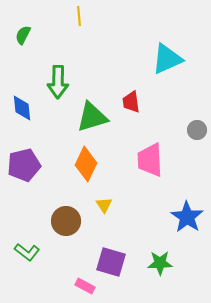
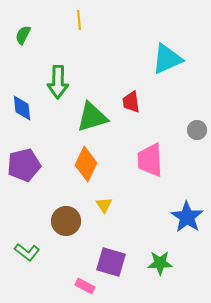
yellow line: moved 4 px down
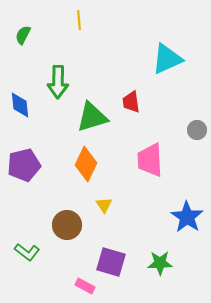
blue diamond: moved 2 px left, 3 px up
brown circle: moved 1 px right, 4 px down
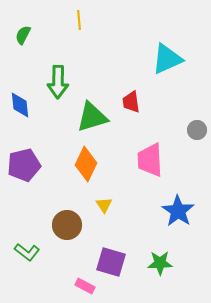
blue star: moved 9 px left, 6 px up
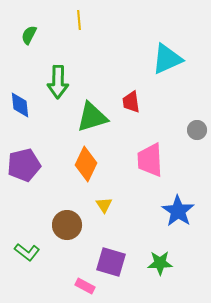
green semicircle: moved 6 px right
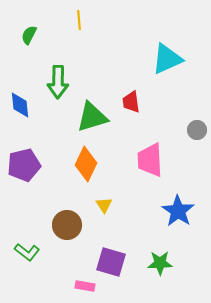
pink rectangle: rotated 18 degrees counterclockwise
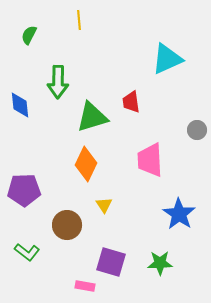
purple pentagon: moved 25 px down; rotated 12 degrees clockwise
blue star: moved 1 px right, 3 px down
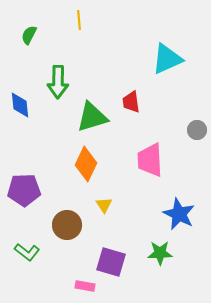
blue star: rotated 8 degrees counterclockwise
green star: moved 10 px up
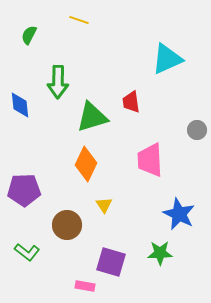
yellow line: rotated 66 degrees counterclockwise
